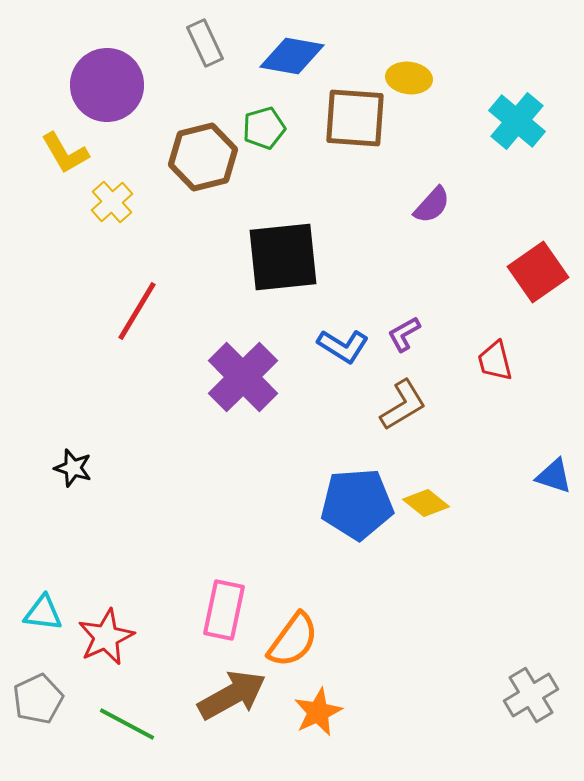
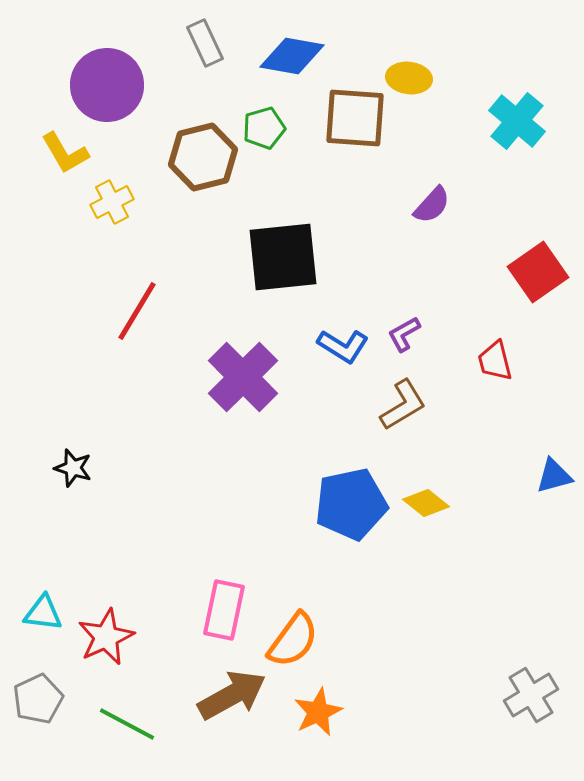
yellow cross: rotated 15 degrees clockwise
blue triangle: rotated 33 degrees counterclockwise
blue pentagon: moved 6 px left; rotated 8 degrees counterclockwise
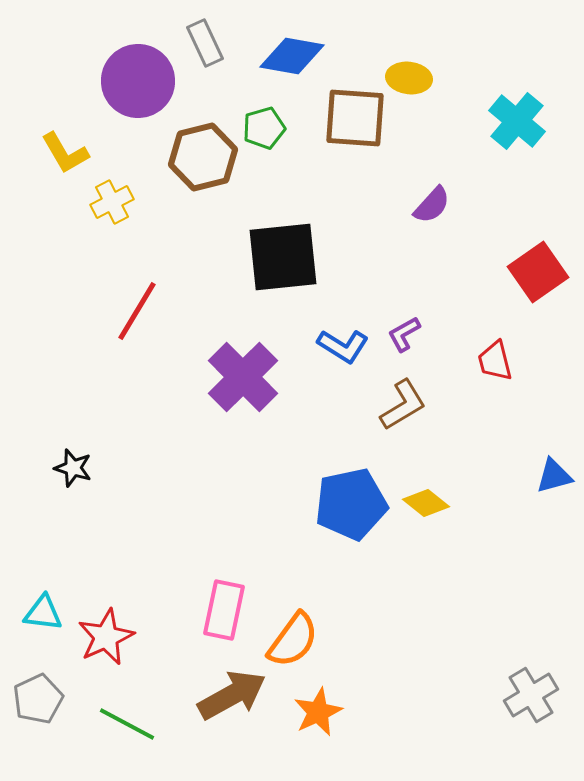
purple circle: moved 31 px right, 4 px up
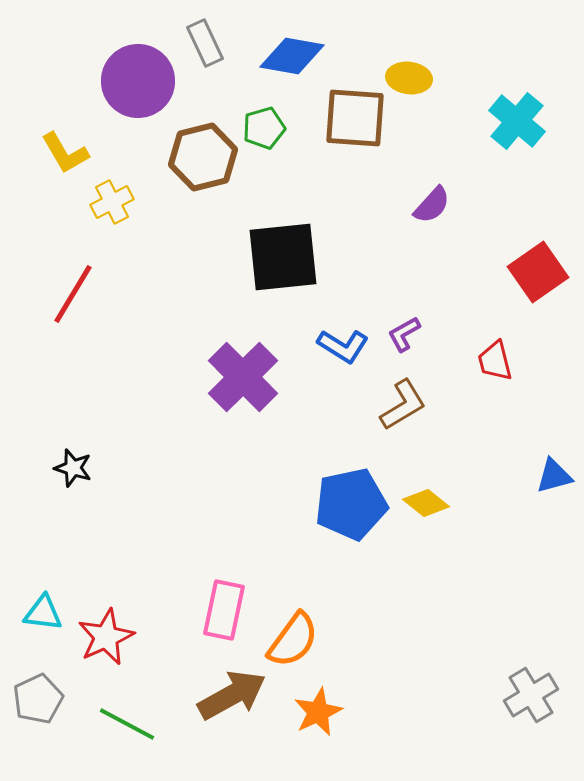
red line: moved 64 px left, 17 px up
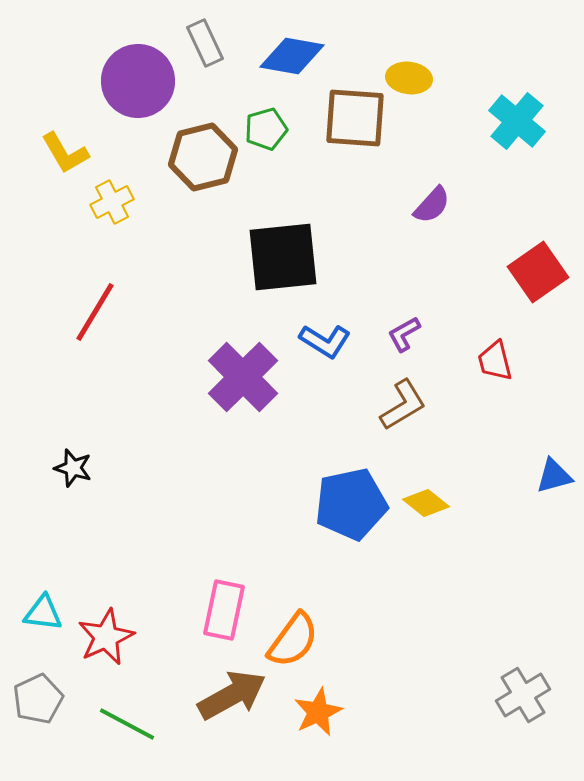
green pentagon: moved 2 px right, 1 px down
red line: moved 22 px right, 18 px down
blue L-shape: moved 18 px left, 5 px up
gray cross: moved 8 px left
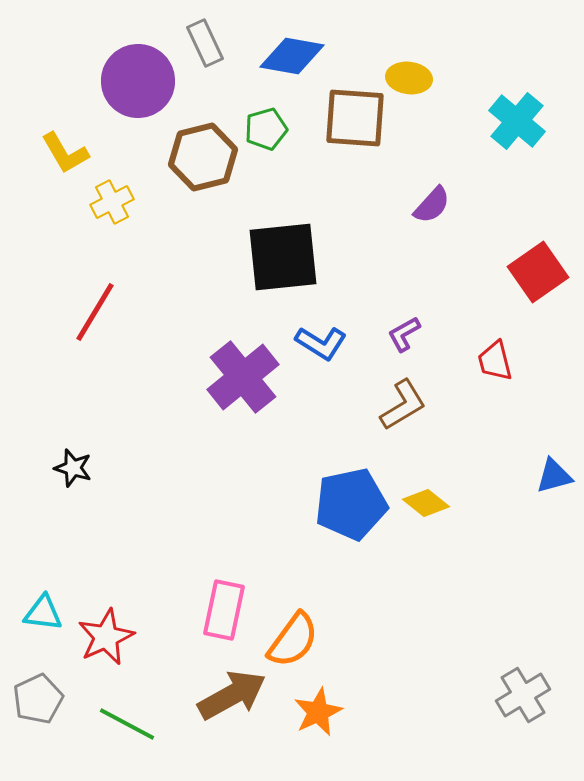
blue L-shape: moved 4 px left, 2 px down
purple cross: rotated 6 degrees clockwise
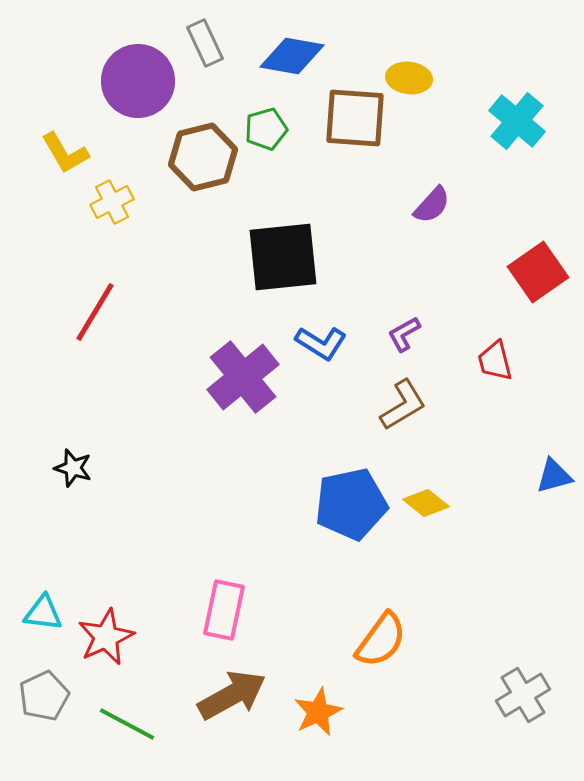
orange semicircle: moved 88 px right
gray pentagon: moved 6 px right, 3 px up
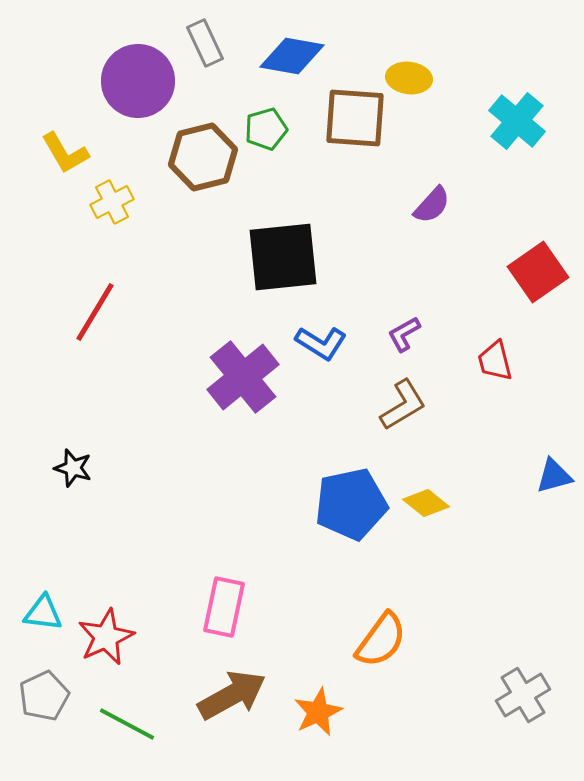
pink rectangle: moved 3 px up
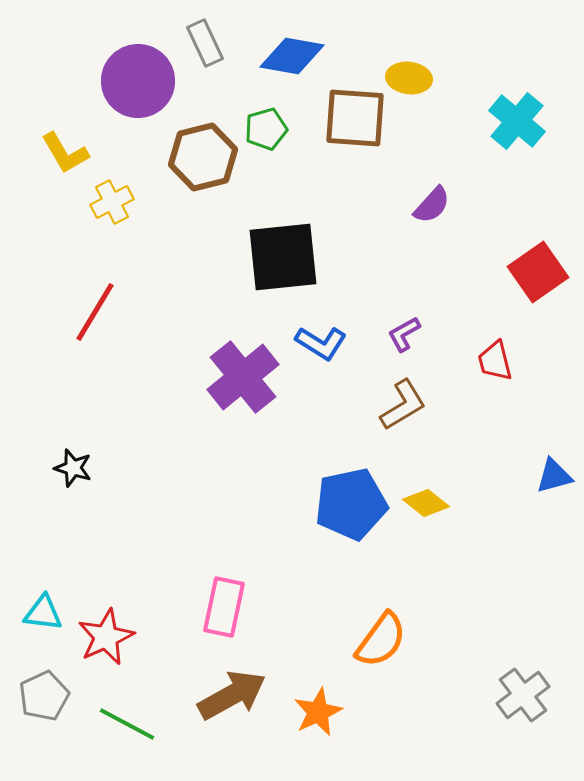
gray cross: rotated 6 degrees counterclockwise
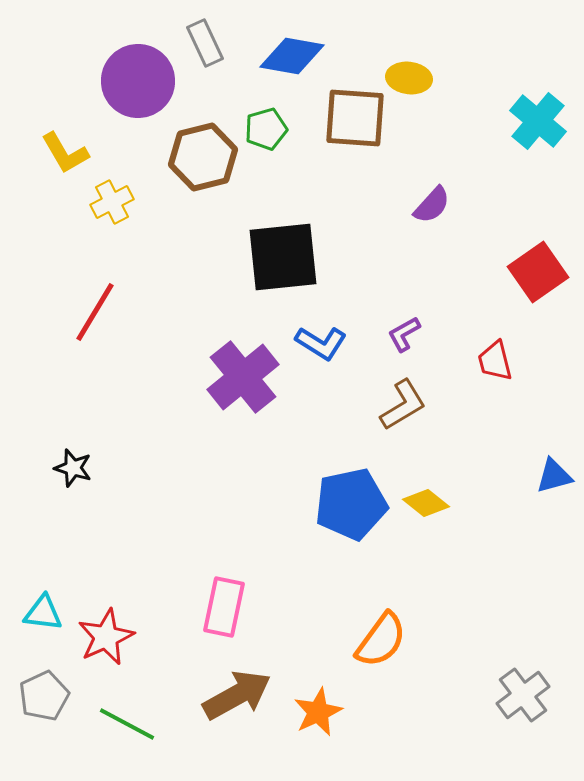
cyan cross: moved 21 px right
brown arrow: moved 5 px right
